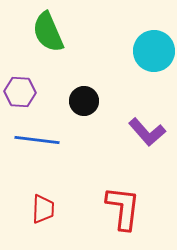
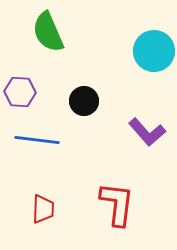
red L-shape: moved 6 px left, 4 px up
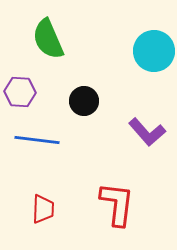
green semicircle: moved 7 px down
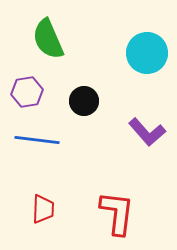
cyan circle: moved 7 px left, 2 px down
purple hexagon: moved 7 px right; rotated 12 degrees counterclockwise
red L-shape: moved 9 px down
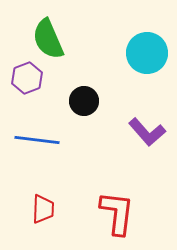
purple hexagon: moved 14 px up; rotated 12 degrees counterclockwise
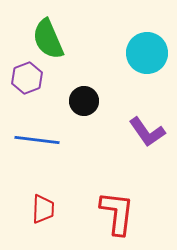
purple L-shape: rotated 6 degrees clockwise
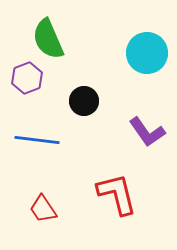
red trapezoid: rotated 144 degrees clockwise
red L-shape: moved 19 px up; rotated 21 degrees counterclockwise
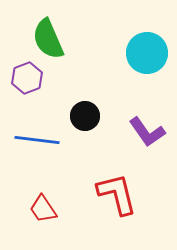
black circle: moved 1 px right, 15 px down
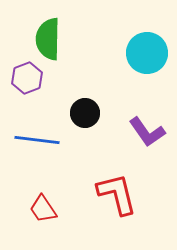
green semicircle: rotated 24 degrees clockwise
black circle: moved 3 px up
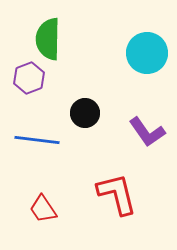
purple hexagon: moved 2 px right
